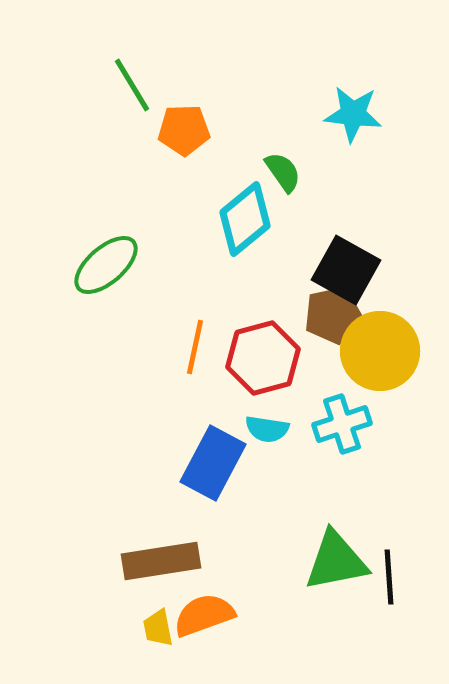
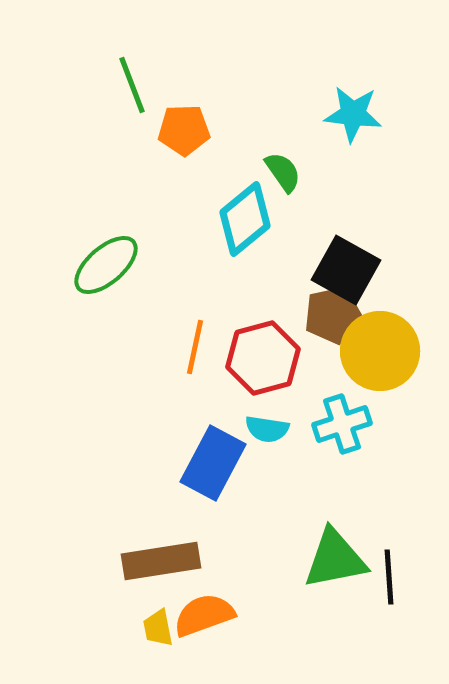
green line: rotated 10 degrees clockwise
green triangle: moved 1 px left, 2 px up
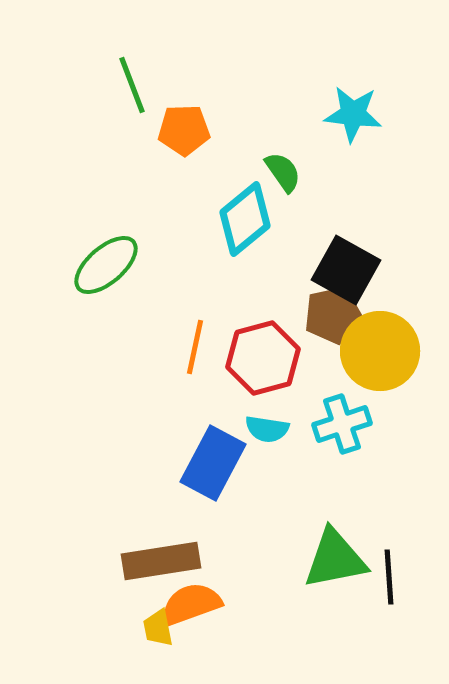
orange semicircle: moved 13 px left, 11 px up
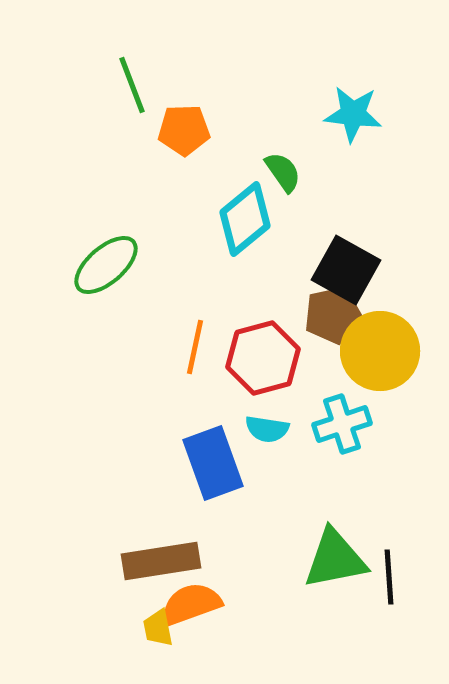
blue rectangle: rotated 48 degrees counterclockwise
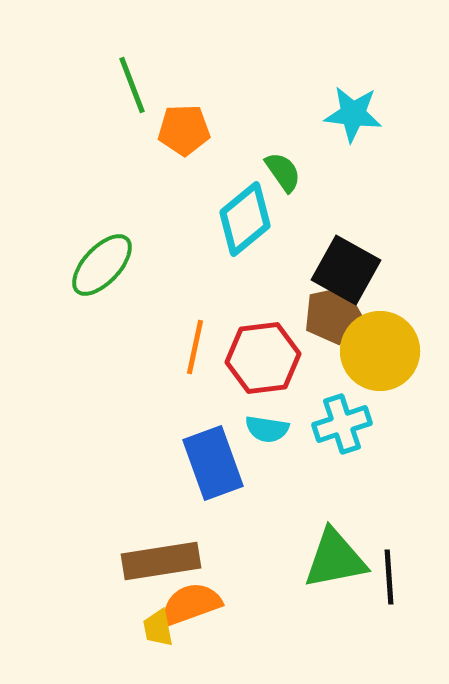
green ellipse: moved 4 px left; rotated 6 degrees counterclockwise
red hexagon: rotated 8 degrees clockwise
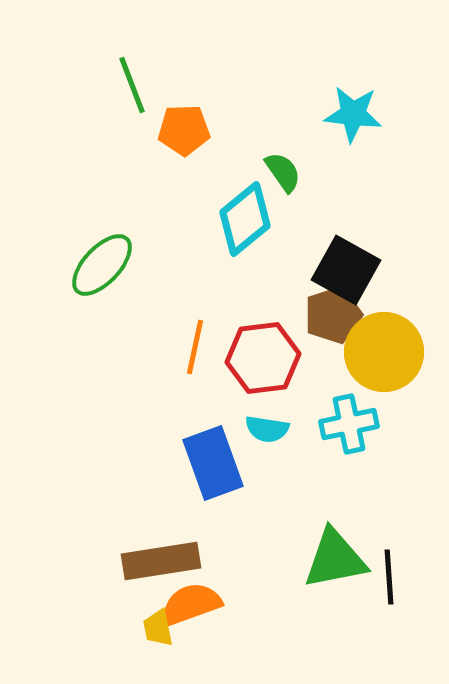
brown pentagon: rotated 6 degrees counterclockwise
yellow circle: moved 4 px right, 1 px down
cyan cross: moved 7 px right; rotated 6 degrees clockwise
